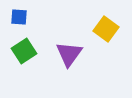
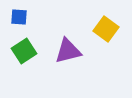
purple triangle: moved 1 px left, 3 px up; rotated 40 degrees clockwise
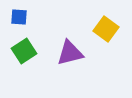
purple triangle: moved 2 px right, 2 px down
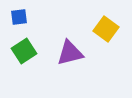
blue square: rotated 12 degrees counterclockwise
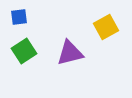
yellow square: moved 2 px up; rotated 25 degrees clockwise
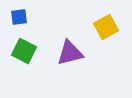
green square: rotated 30 degrees counterclockwise
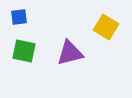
yellow square: rotated 30 degrees counterclockwise
green square: rotated 15 degrees counterclockwise
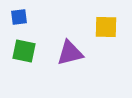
yellow square: rotated 30 degrees counterclockwise
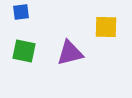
blue square: moved 2 px right, 5 px up
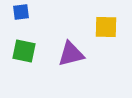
purple triangle: moved 1 px right, 1 px down
